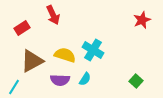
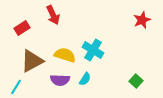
cyan line: moved 2 px right
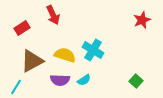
cyan semicircle: moved 1 px left, 1 px down; rotated 24 degrees clockwise
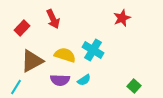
red arrow: moved 4 px down
red star: moved 20 px left, 2 px up
red rectangle: rotated 14 degrees counterclockwise
green square: moved 2 px left, 5 px down
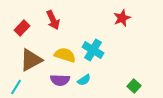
red arrow: moved 1 px down
brown triangle: moved 1 px left, 1 px up
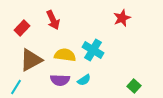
yellow semicircle: rotated 10 degrees counterclockwise
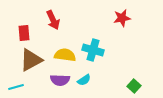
red star: rotated 12 degrees clockwise
red rectangle: moved 2 px right, 5 px down; rotated 49 degrees counterclockwise
cyan cross: rotated 15 degrees counterclockwise
cyan line: rotated 42 degrees clockwise
